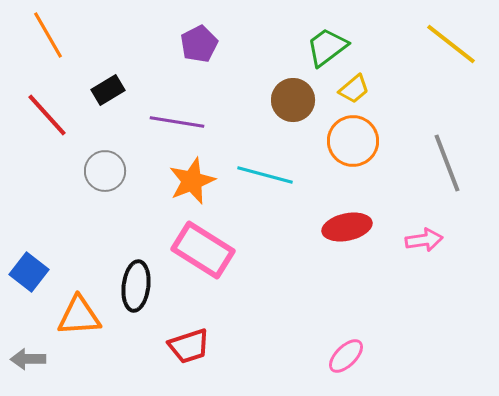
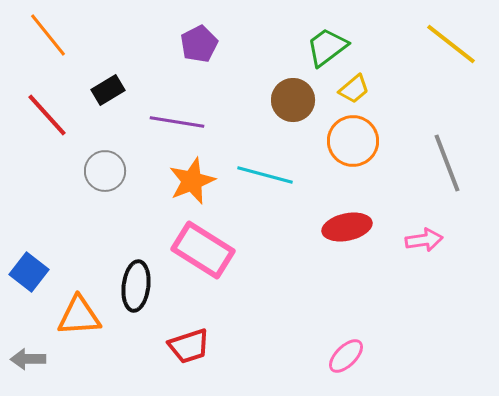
orange line: rotated 9 degrees counterclockwise
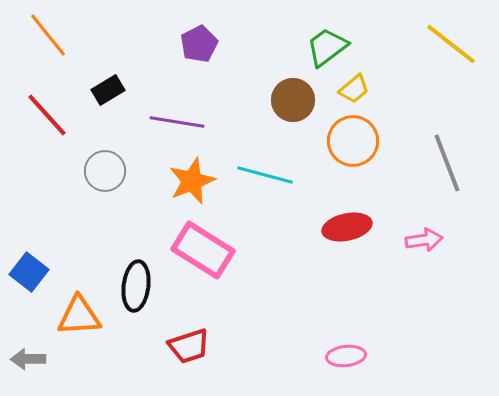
pink ellipse: rotated 39 degrees clockwise
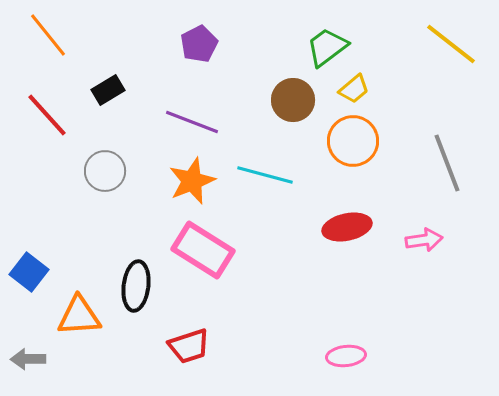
purple line: moved 15 px right; rotated 12 degrees clockwise
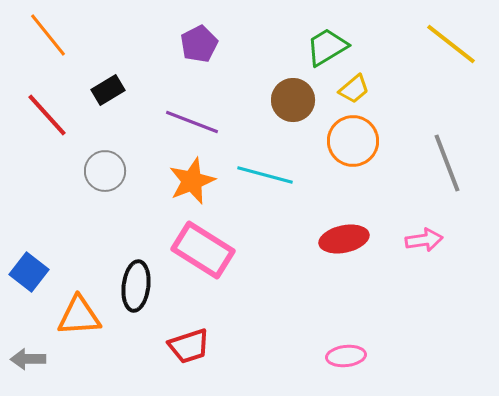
green trapezoid: rotated 6 degrees clockwise
red ellipse: moved 3 px left, 12 px down
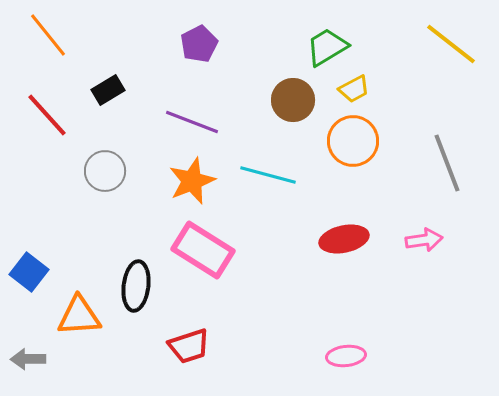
yellow trapezoid: rotated 12 degrees clockwise
cyan line: moved 3 px right
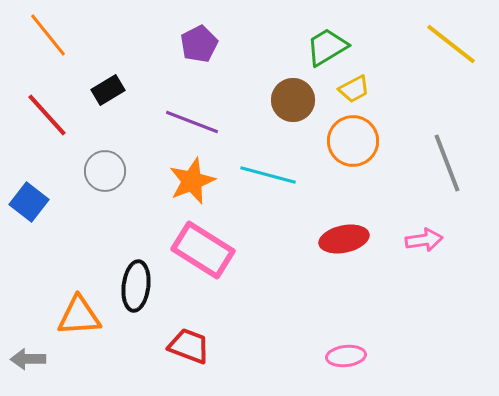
blue square: moved 70 px up
red trapezoid: rotated 141 degrees counterclockwise
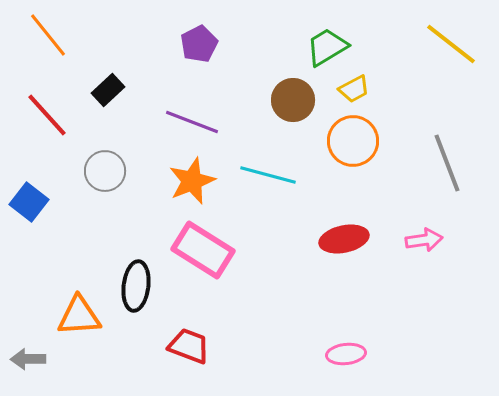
black rectangle: rotated 12 degrees counterclockwise
pink ellipse: moved 2 px up
